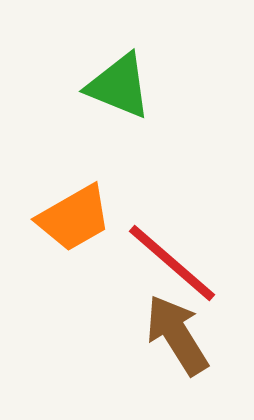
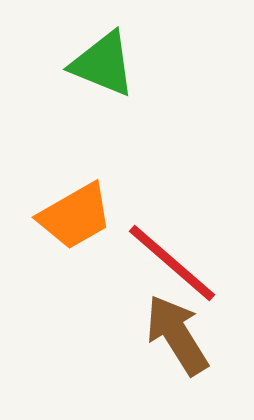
green triangle: moved 16 px left, 22 px up
orange trapezoid: moved 1 px right, 2 px up
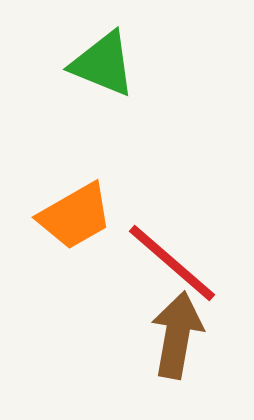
brown arrow: rotated 42 degrees clockwise
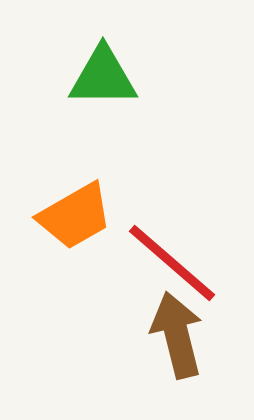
green triangle: moved 13 px down; rotated 22 degrees counterclockwise
brown arrow: rotated 24 degrees counterclockwise
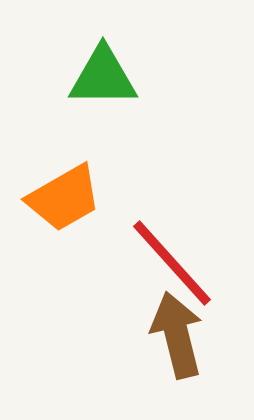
orange trapezoid: moved 11 px left, 18 px up
red line: rotated 7 degrees clockwise
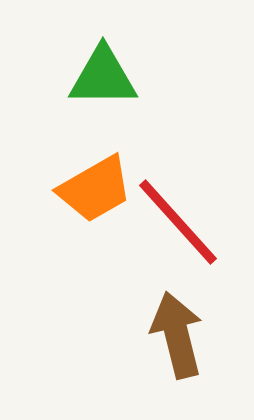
orange trapezoid: moved 31 px right, 9 px up
red line: moved 6 px right, 41 px up
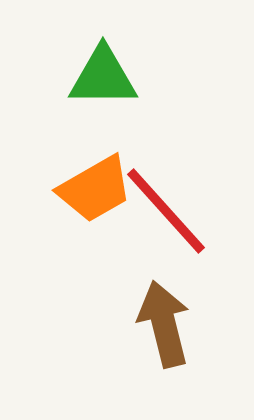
red line: moved 12 px left, 11 px up
brown arrow: moved 13 px left, 11 px up
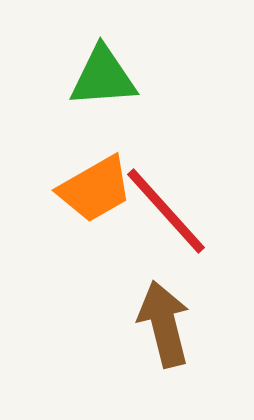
green triangle: rotated 4 degrees counterclockwise
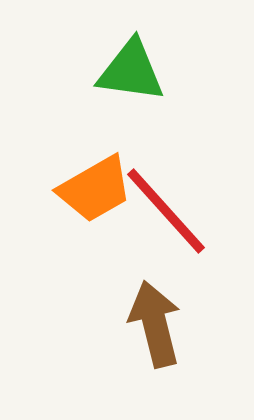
green triangle: moved 28 px right, 6 px up; rotated 12 degrees clockwise
brown arrow: moved 9 px left
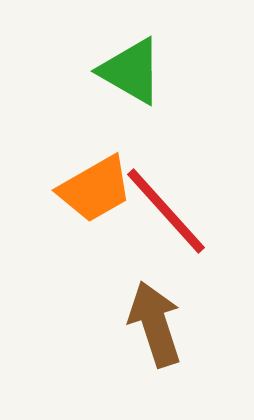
green triangle: rotated 22 degrees clockwise
brown arrow: rotated 4 degrees counterclockwise
